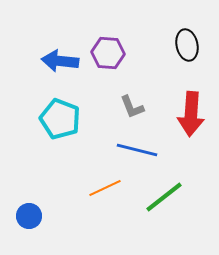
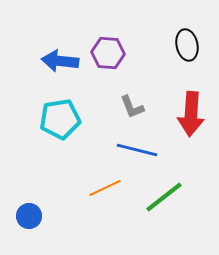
cyan pentagon: rotated 30 degrees counterclockwise
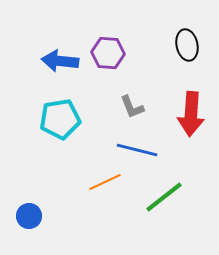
orange line: moved 6 px up
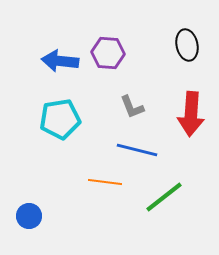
orange line: rotated 32 degrees clockwise
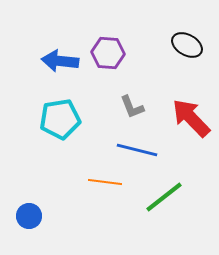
black ellipse: rotated 48 degrees counterclockwise
red arrow: moved 4 px down; rotated 132 degrees clockwise
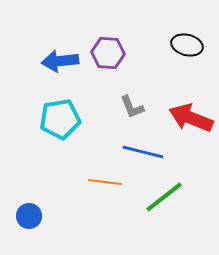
black ellipse: rotated 16 degrees counterclockwise
blue arrow: rotated 12 degrees counterclockwise
red arrow: rotated 24 degrees counterclockwise
blue line: moved 6 px right, 2 px down
